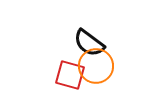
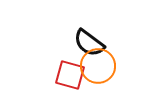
orange circle: moved 2 px right
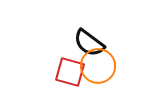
red square: moved 3 px up
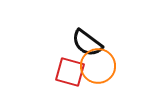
black semicircle: moved 2 px left
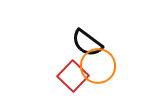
red square: moved 3 px right, 4 px down; rotated 28 degrees clockwise
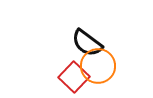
red square: moved 1 px right, 1 px down
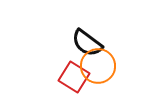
red square: rotated 12 degrees counterclockwise
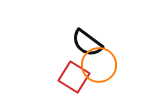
orange circle: moved 1 px right, 1 px up
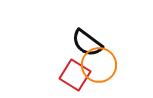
red square: moved 1 px right, 2 px up
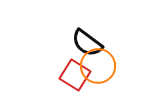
orange circle: moved 1 px left, 1 px down
